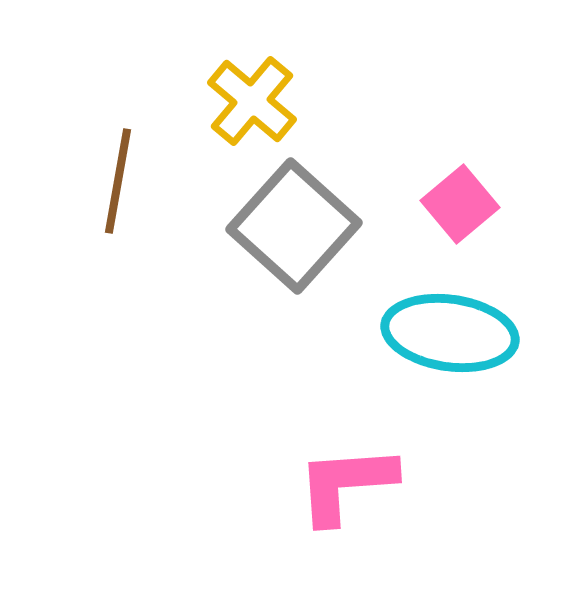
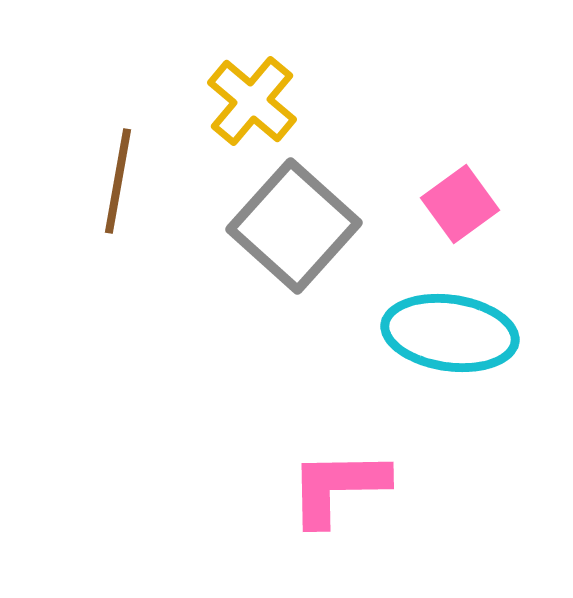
pink square: rotated 4 degrees clockwise
pink L-shape: moved 8 px left, 3 px down; rotated 3 degrees clockwise
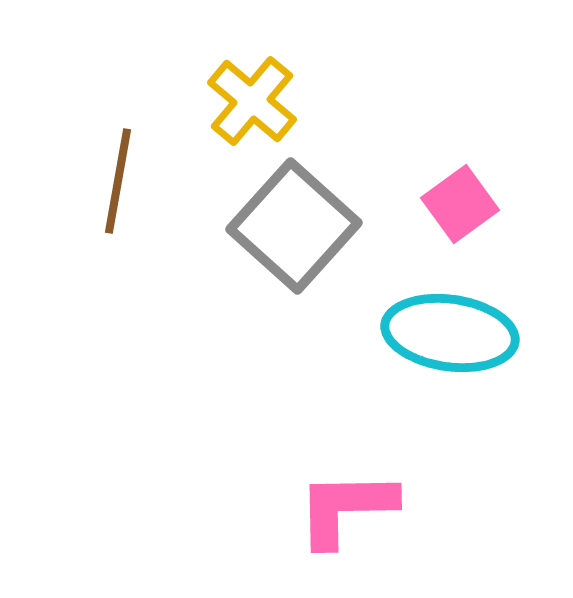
pink L-shape: moved 8 px right, 21 px down
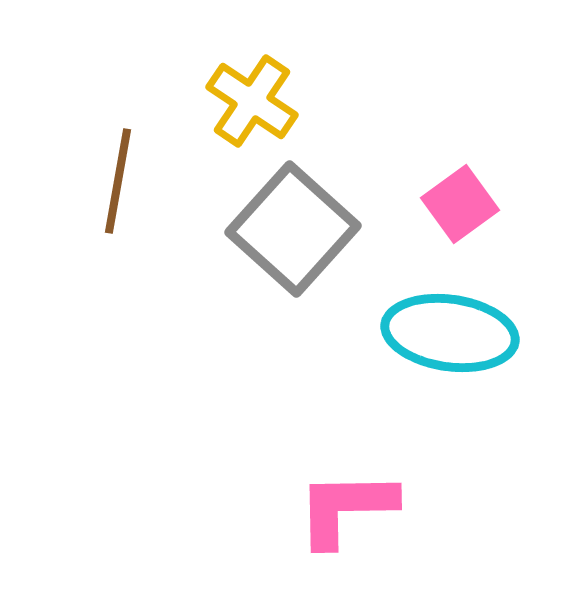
yellow cross: rotated 6 degrees counterclockwise
gray square: moved 1 px left, 3 px down
